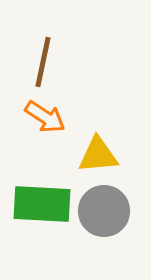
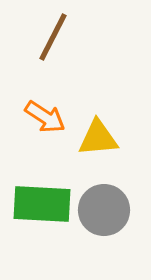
brown line: moved 10 px right, 25 px up; rotated 15 degrees clockwise
yellow triangle: moved 17 px up
gray circle: moved 1 px up
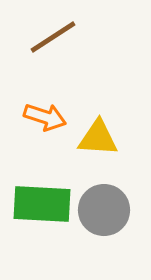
brown line: rotated 30 degrees clockwise
orange arrow: rotated 15 degrees counterclockwise
yellow triangle: rotated 9 degrees clockwise
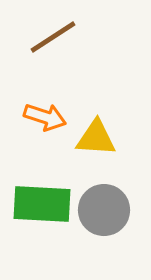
yellow triangle: moved 2 px left
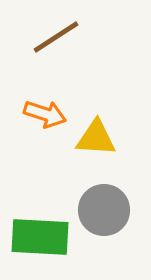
brown line: moved 3 px right
orange arrow: moved 3 px up
green rectangle: moved 2 px left, 33 px down
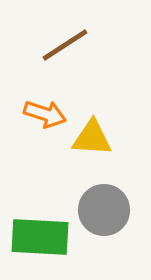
brown line: moved 9 px right, 8 px down
yellow triangle: moved 4 px left
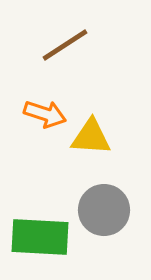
yellow triangle: moved 1 px left, 1 px up
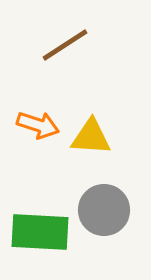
orange arrow: moved 7 px left, 11 px down
green rectangle: moved 5 px up
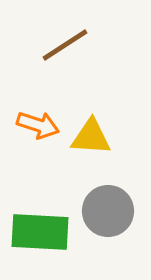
gray circle: moved 4 px right, 1 px down
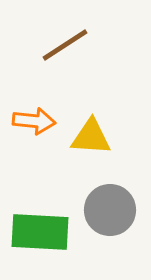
orange arrow: moved 4 px left, 4 px up; rotated 12 degrees counterclockwise
gray circle: moved 2 px right, 1 px up
